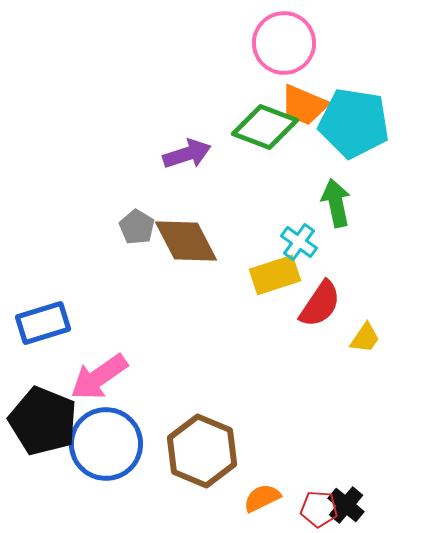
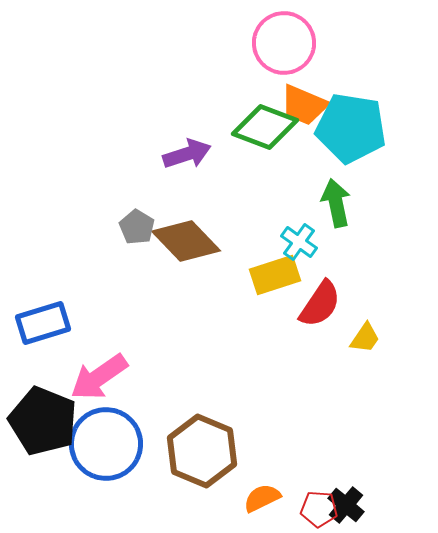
cyan pentagon: moved 3 px left, 5 px down
brown diamond: rotated 16 degrees counterclockwise
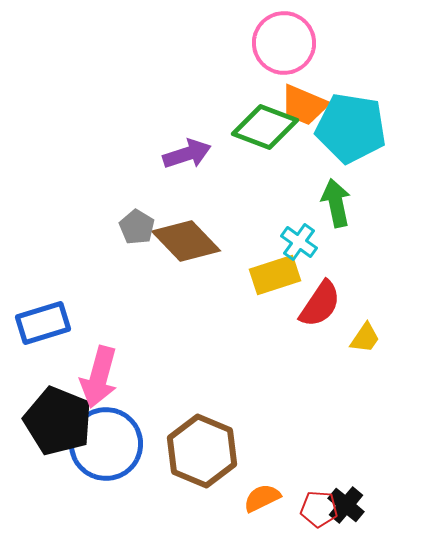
pink arrow: rotated 40 degrees counterclockwise
black pentagon: moved 15 px right
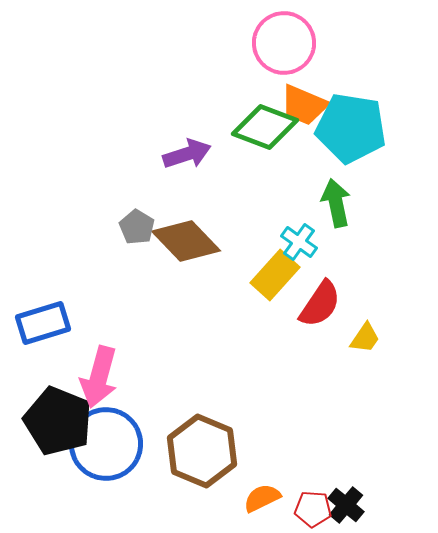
yellow rectangle: rotated 30 degrees counterclockwise
red pentagon: moved 6 px left
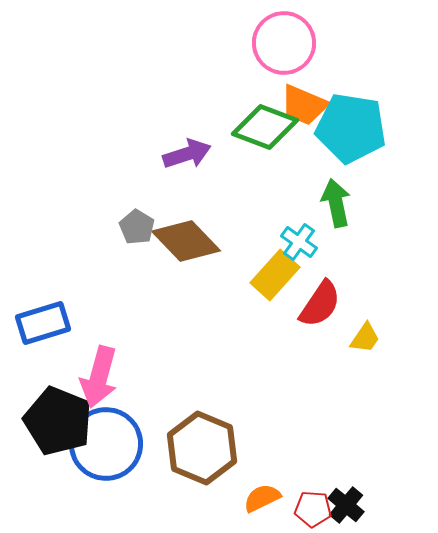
brown hexagon: moved 3 px up
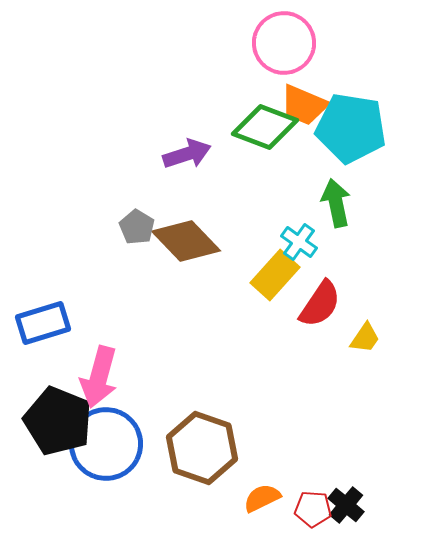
brown hexagon: rotated 4 degrees counterclockwise
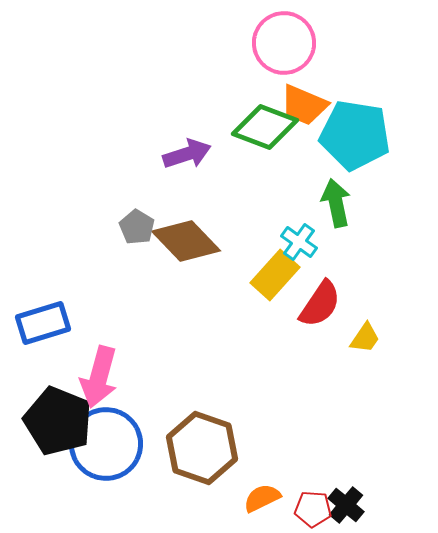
cyan pentagon: moved 4 px right, 7 px down
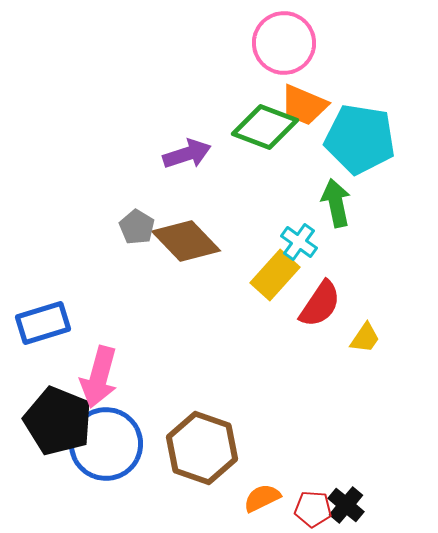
cyan pentagon: moved 5 px right, 4 px down
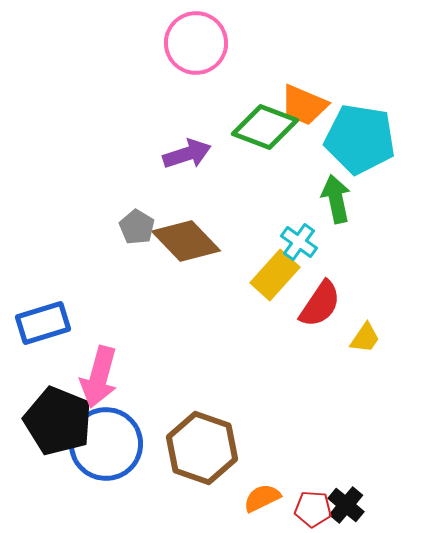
pink circle: moved 88 px left
green arrow: moved 4 px up
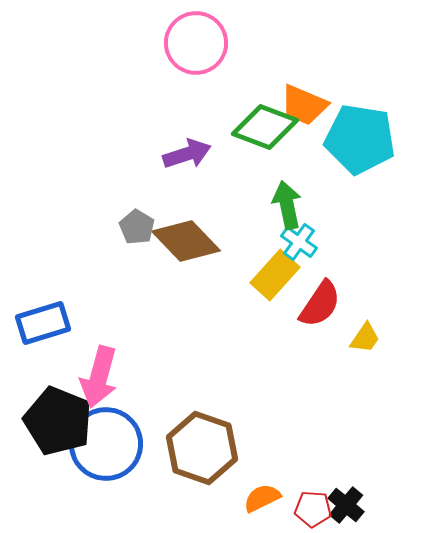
green arrow: moved 49 px left, 6 px down
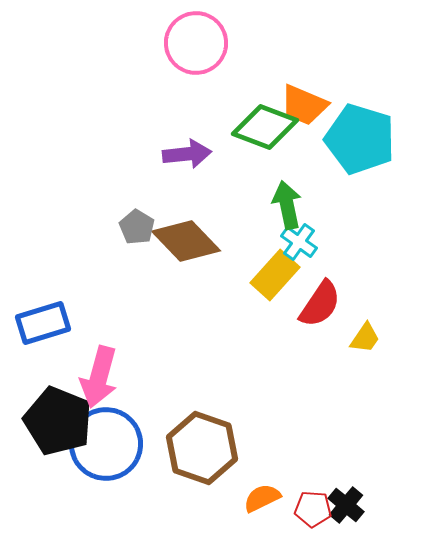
cyan pentagon: rotated 8 degrees clockwise
purple arrow: rotated 12 degrees clockwise
